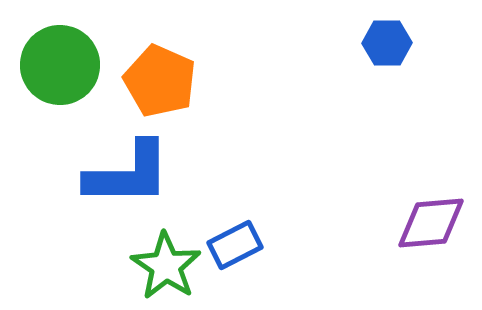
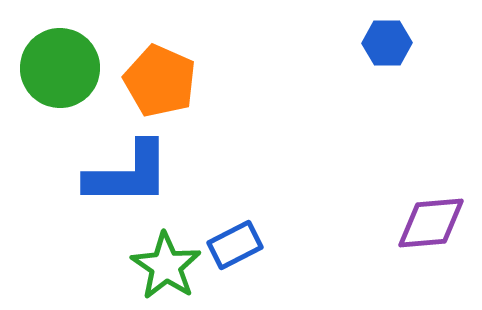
green circle: moved 3 px down
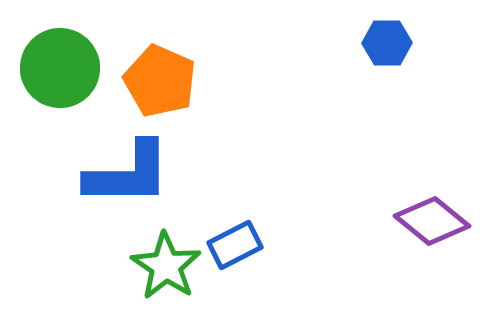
purple diamond: moved 1 px right, 2 px up; rotated 44 degrees clockwise
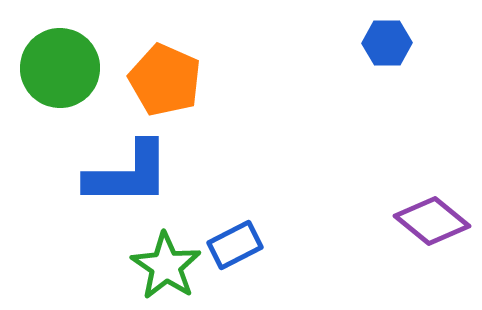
orange pentagon: moved 5 px right, 1 px up
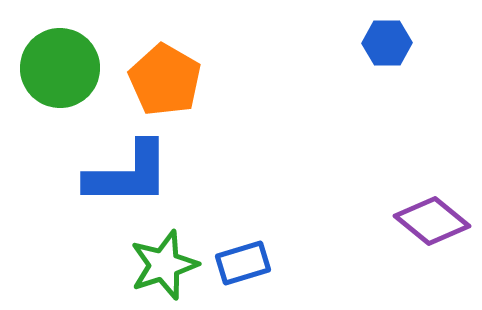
orange pentagon: rotated 6 degrees clockwise
blue rectangle: moved 8 px right, 18 px down; rotated 10 degrees clockwise
green star: moved 2 px left, 1 px up; rotated 20 degrees clockwise
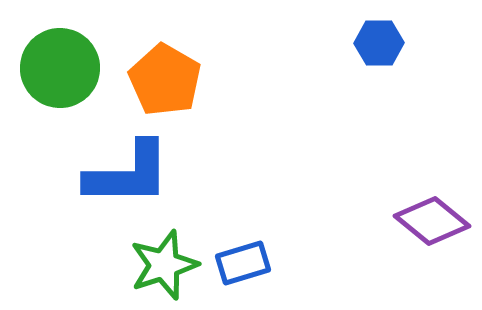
blue hexagon: moved 8 px left
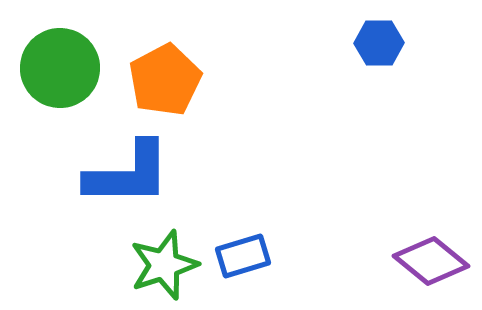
orange pentagon: rotated 14 degrees clockwise
purple diamond: moved 1 px left, 40 px down
blue rectangle: moved 7 px up
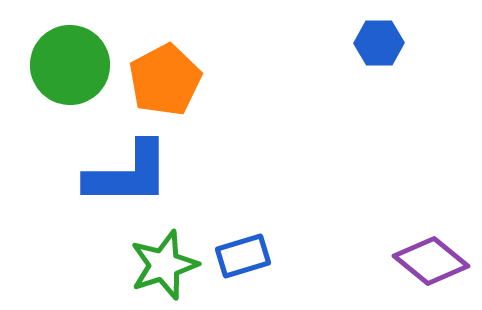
green circle: moved 10 px right, 3 px up
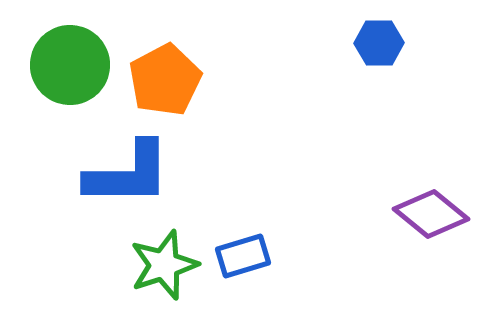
purple diamond: moved 47 px up
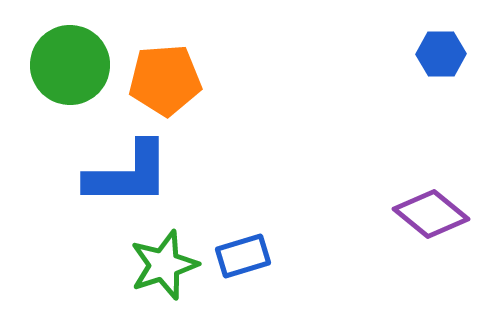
blue hexagon: moved 62 px right, 11 px down
orange pentagon: rotated 24 degrees clockwise
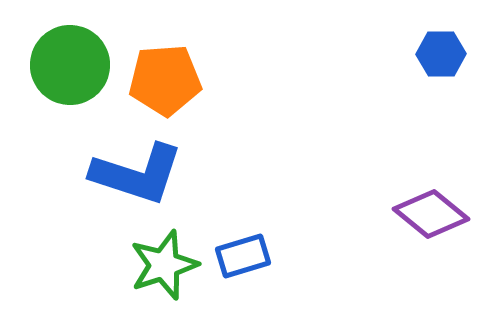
blue L-shape: moved 9 px right; rotated 18 degrees clockwise
